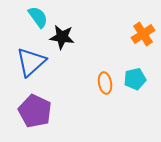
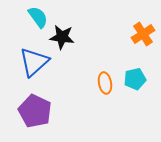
blue triangle: moved 3 px right
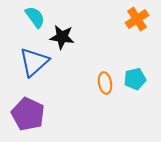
cyan semicircle: moved 3 px left
orange cross: moved 6 px left, 15 px up
purple pentagon: moved 7 px left, 3 px down
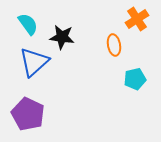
cyan semicircle: moved 7 px left, 7 px down
orange ellipse: moved 9 px right, 38 px up
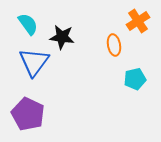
orange cross: moved 1 px right, 2 px down
blue triangle: rotated 12 degrees counterclockwise
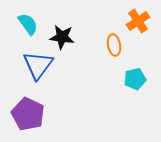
blue triangle: moved 4 px right, 3 px down
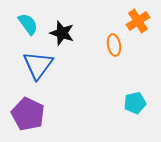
black star: moved 4 px up; rotated 10 degrees clockwise
cyan pentagon: moved 24 px down
